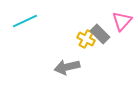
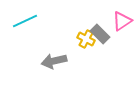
pink triangle: rotated 15 degrees clockwise
gray arrow: moved 13 px left, 6 px up
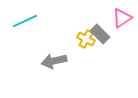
pink triangle: moved 3 px up
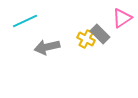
gray arrow: moved 7 px left, 14 px up
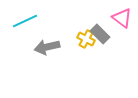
pink triangle: rotated 50 degrees counterclockwise
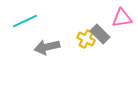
pink triangle: rotated 45 degrees counterclockwise
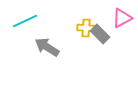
pink triangle: rotated 20 degrees counterclockwise
yellow cross: moved 11 px up; rotated 24 degrees counterclockwise
gray arrow: rotated 45 degrees clockwise
